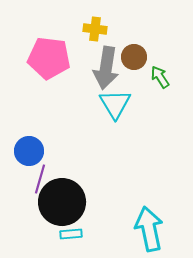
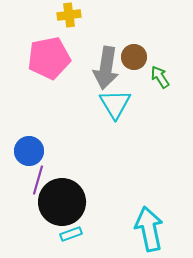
yellow cross: moved 26 px left, 14 px up; rotated 15 degrees counterclockwise
pink pentagon: rotated 18 degrees counterclockwise
purple line: moved 2 px left, 1 px down
cyan rectangle: rotated 15 degrees counterclockwise
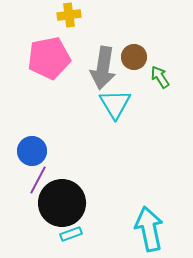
gray arrow: moved 3 px left
blue circle: moved 3 px right
purple line: rotated 12 degrees clockwise
black circle: moved 1 px down
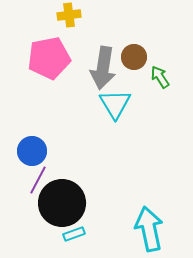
cyan rectangle: moved 3 px right
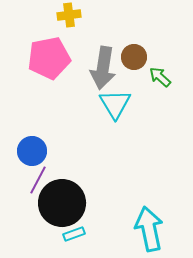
green arrow: rotated 15 degrees counterclockwise
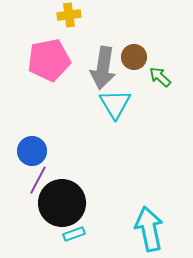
pink pentagon: moved 2 px down
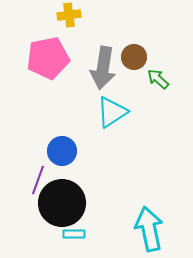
pink pentagon: moved 1 px left, 2 px up
green arrow: moved 2 px left, 2 px down
cyan triangle: moved 3 px left, 8 px down; rotated 28 degrees clockwise
blue circle: moved 30 px right
purple line: rotated 8 degrees counterclockwise
cyan rectangle: rotated 20 degrees clockwise
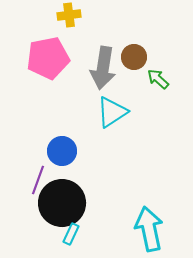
cyan rectangle: moved 3 px left; rotated 65 degrees counterclockwise
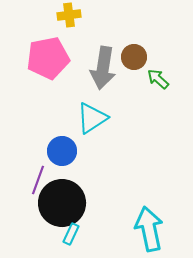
cyan triangle: moved 20 px left, 6 px down
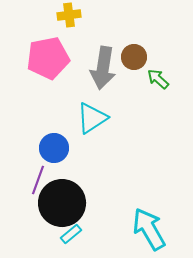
blue circle: moved 8 px left, 3 px up
cyan arrow: rotated 18 degrees counterclockwise
cyan rectangle: rotated 25 degrees clockwise
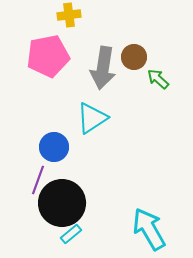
pink pentagon: moved 2 px up
blue circle: moved 1 px up
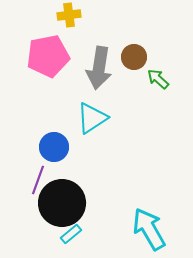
gray arrow: moved 4 px left
